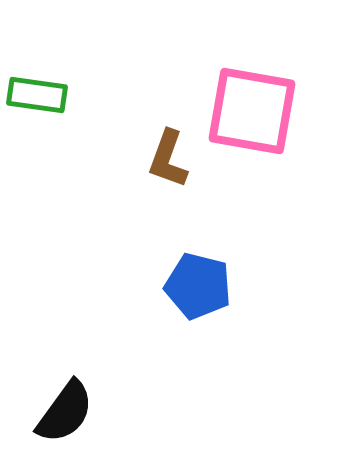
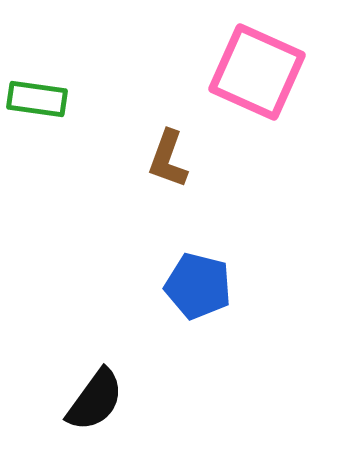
green rectangle: moved 4 px down
pink square: moved 5 px right, 39 px up; rotated 14 degrees clockwise
black semicircle: moved 30 px right, 12 px up
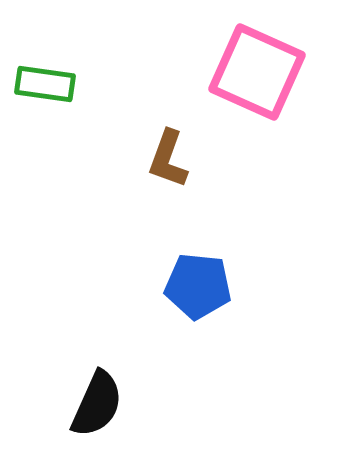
green rectangle: moved 8 px right, 15 px up
blue pentagon: rotated 8 degrees counterclockwise
black semicircle: moved 2 px right, 4 px down; rotated 12 degrees counterclockwise
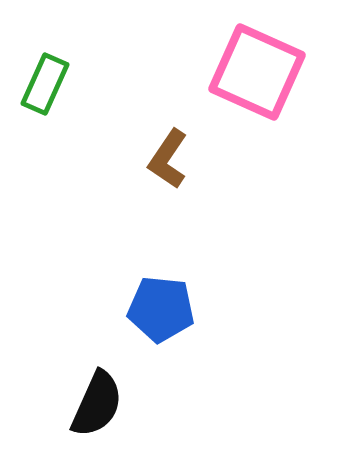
green rectangle: rotated 74 degrees counterclockwise
brown L-shape: rotated 14 degrees clockwise
blue pentagon: moved 37 px left, 23 px down
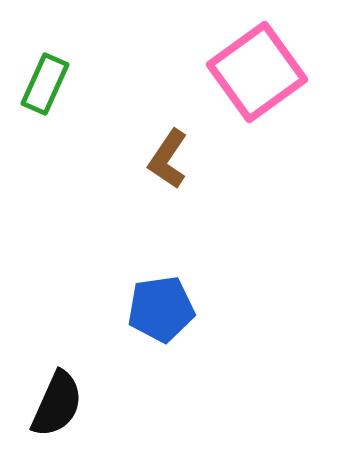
pink square: rotated 30 degrees clockwise
blue pentagon: rotated 14 degrees counterclockwise
black semicircle: moved 40 px left
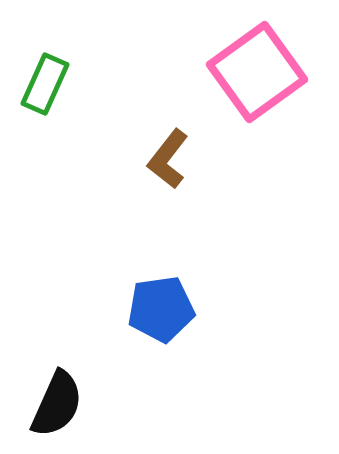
brown L-shape: rotated 4 degrees clockwise
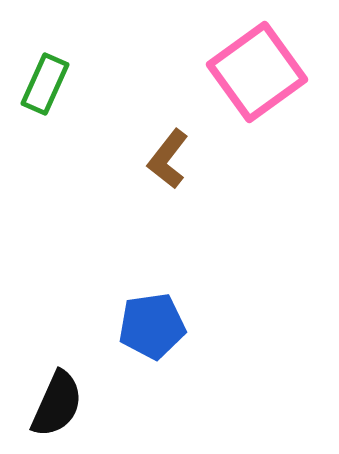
blue pentagon: moved 9 px left, 17 px down
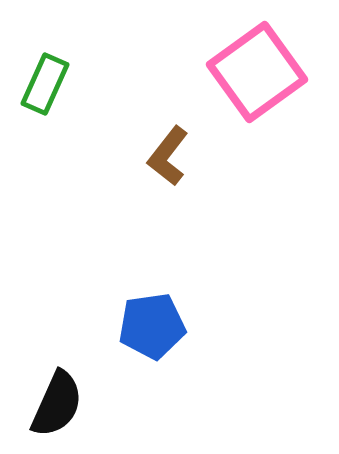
brown L-shape: moved 3 px up
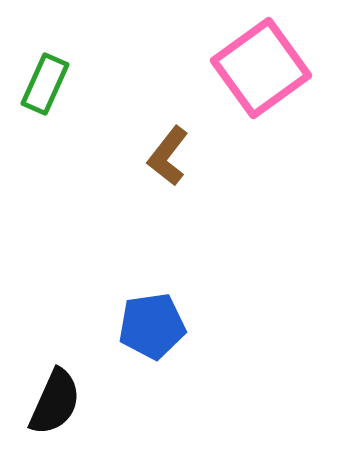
pink square: moved 4 px right, 4 px up
black semicircle: moved 2 px left, 2 px up
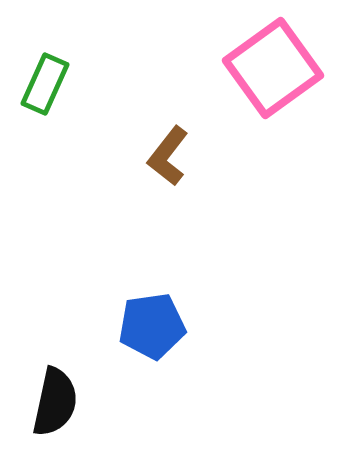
pink square: moved 12 px right
black semicircle: rotated 12 degrees counterclockwise
